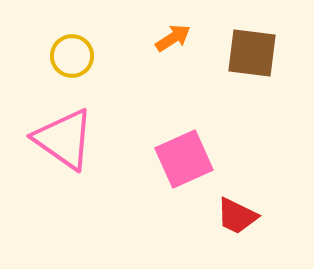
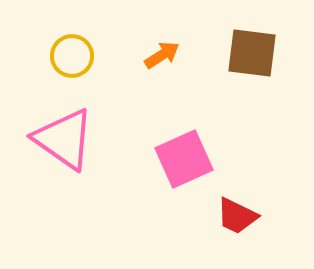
orange arrow: moved 11 px left, 17 px down
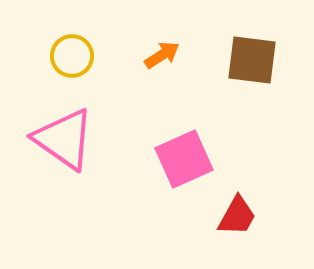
brown square: moved 7 px down
red trapezoid: rotated 87 degrees counterclockwise
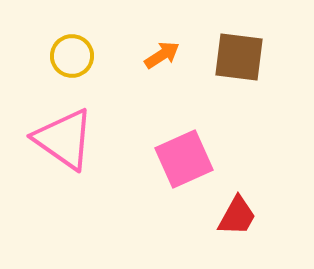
brown square: moved 13 px left, 3 px up
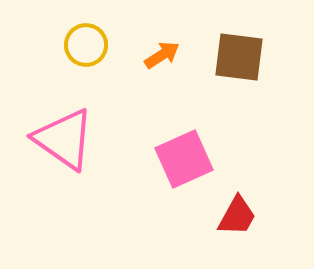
yellow circle: moved 14 px right, 11 px up
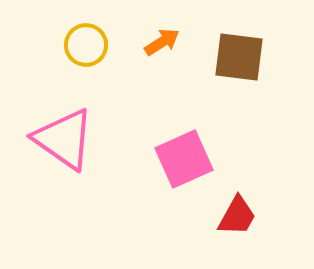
orange arrow: moved 13 px up
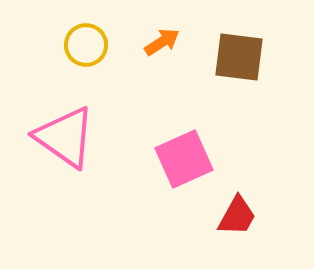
pink triangle: moved 1 px right, 2 px up
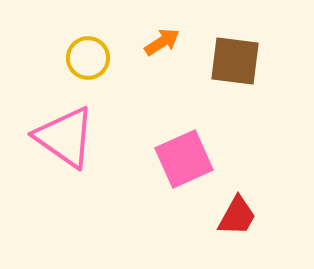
yellow circle: moved 2 px right, 13 px down
brown square: moved 4 px left, 4 px down
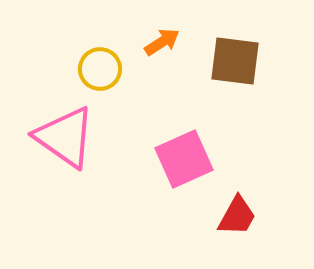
yellow circle: moved 12 px right, 11 px down
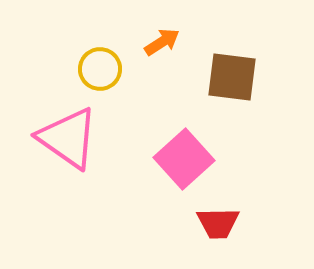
brown square: moved 3 px left, 16 px down
pink triangle: moved 3 px right, 1 px down
pink square: rotated 18 degrees counterclockwise
red trapezoid: moved 19 px left, 7 px down; rotated 60 degrees clockwise
